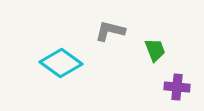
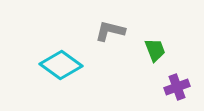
cyan diamond: moved 2 px down
purple cross: rotated 25 degrees counterclockwise
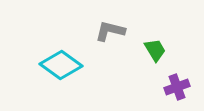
green trapezoid: rotated 10 degrees counterclockwise
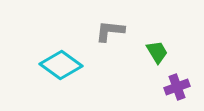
gray L-shape: rotated 8 degrees counterclockwise
green trapezoid: moved 2 px right, 2 px down
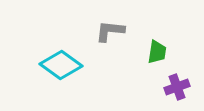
green trapezoid: rotated 40 degrees clockwise
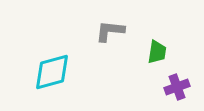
cyan diamond: moved 9 px left, 7 px down; rotated 51 degrees counterclockwise
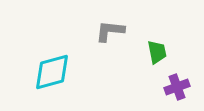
green trapezoid: rotated 20 degrees counterclockwise
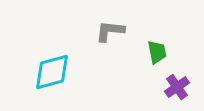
purple cross: rotated 15 degrees counterclockwise
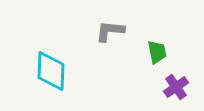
cyan diamond: moved 1 px left, 1 px up; rotated 72 degrees counterclockwise
purple cross: moved 1 px left
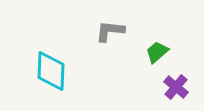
green trapezoid: rotated 120 degrees counterclockwise
purple cross: rotated 15 degrees counterclockwise
